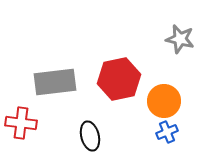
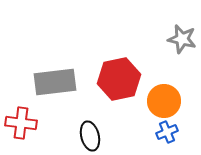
gray star: moved 2 px right
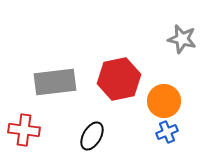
red cross: moved 3 px right, 7 px down
black ellipse: moved 2 px right; rotated 44 degrees clockwise
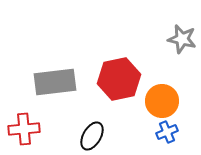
orange circle: moved 2 px left
red cross: moved 1 px up; rotated 12 degrees counterclockwise
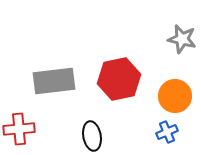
gray rectangle: moved 1 px left, 1 px up
orange circle: moved 13 px right, 5 px up
red cross: moved 5 px left
black ellipse: rotated 40 degrees counterclockwise
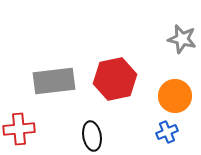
red hexagon: moved 4 px left
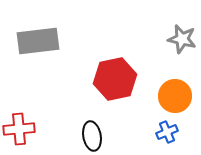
gray rectangle: moved 16 px left, 40 px up
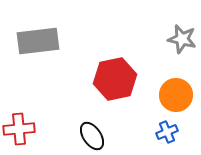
orange circle: moved 1 px right, 1 px up
black ellipse: rotated 24 degrees counterclockwise
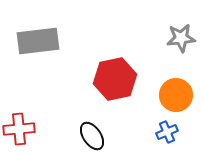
gray star: moved 1 px left, 1 px up; rotated 20 degrees counterclockwise
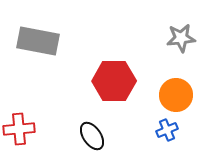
gray rectangle: rotated 18 degrees clockwise
red hexagon: moved 1 px left, 2 px down; rotated 12 degrees clockwise
blue cross: moved 2 px up
